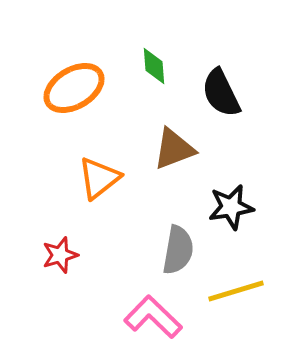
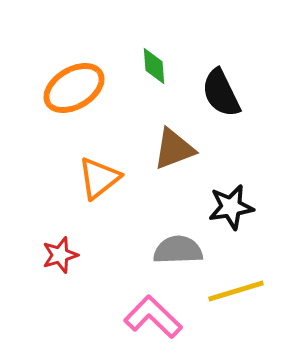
gray semicircle: rotated 102 degrees counterclockwise
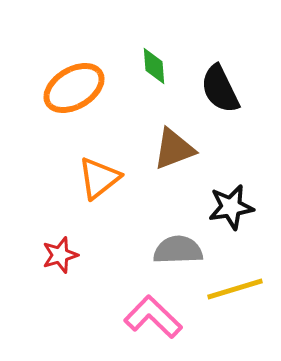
black semicircle: moved 1 px left, 4 px up
yellow line: moved 1 px left, 2 px up
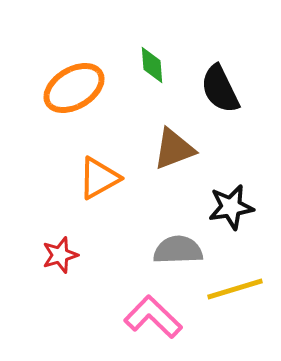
green diamond: moved 2 px left, 1 px up
orange triangle: rotated 9 degrees clockwise
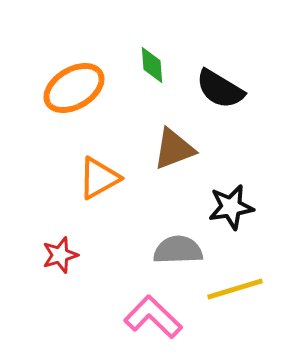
black semicircle: rotated 33 degrees counterclockwise
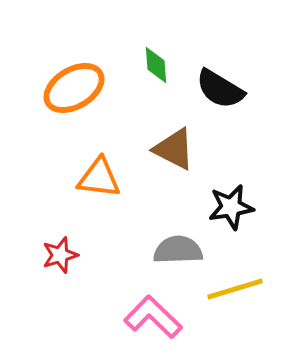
green diamond: moved 4 px right
brown triangle: rotated 48 degrees clockwise
orange triangle: rotated 36 degrees clockwise
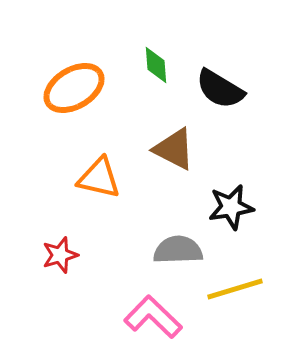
orange triangle: rotated 6 degrees clockwise
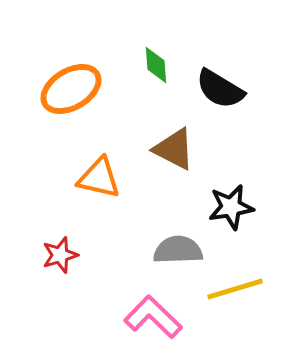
orange ellipse: moved 3 px left, 1 px down
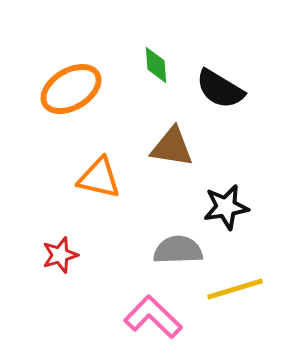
brown triangle: moved 2 px left, 2 px up; rotated 18 degrees counterclockwise
black star: moved 5 px left
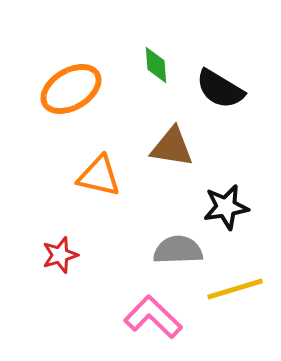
orange triangle: moved 2 px up
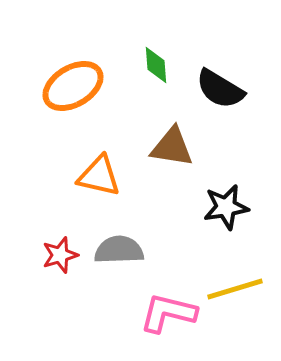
orange ellipse: moved 2 px right, 3 px up
gray semicircle: moved 59 px left
pink L-shape: moved 15 px right, 4 px up; rotated 30 degrees counterclockwise
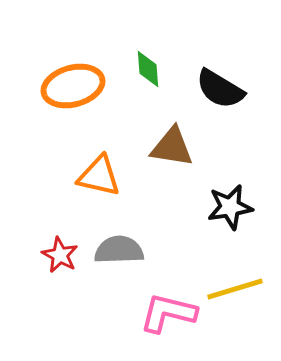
green diamond: moved 8 px left, 4 px down
orange ellipse: rotated 16 degrees clockwise
black star: moved 4 px right
red star: rotated 27 degrees counterclockwise
